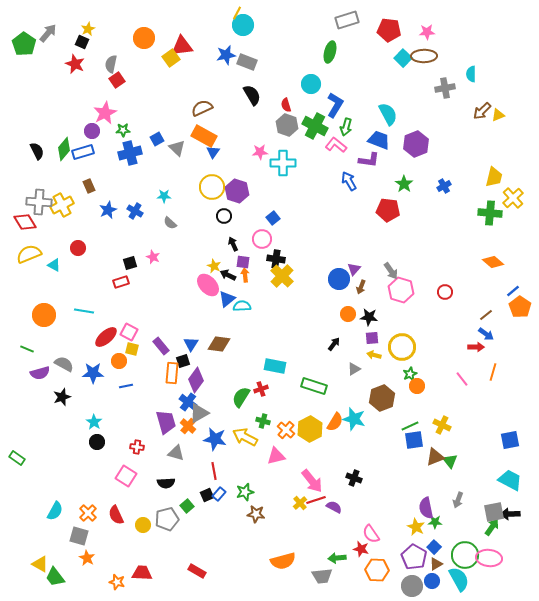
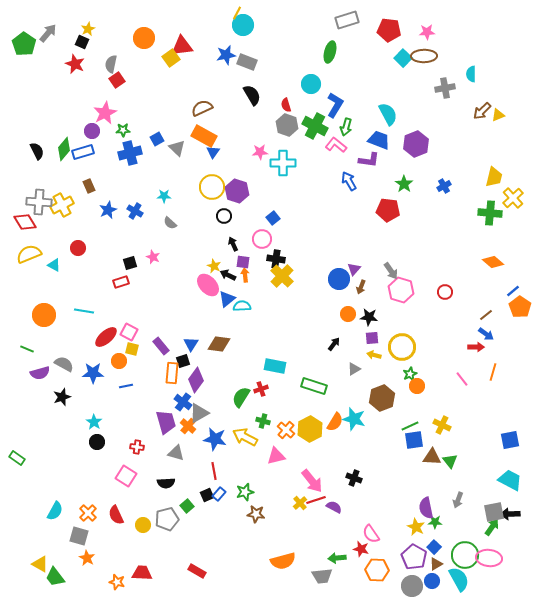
blue cross at (188, 402): moved 5 px left
brown triangle at (435, 457): moved 3 px left; rotated 24 degrees clockwise
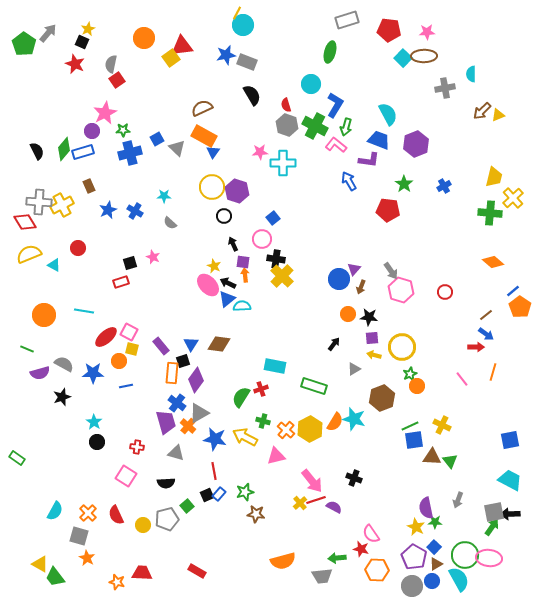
black arrow at (228, 275): moved 8 px down
blue cross at (183, 402): moved 6 px left, 1 px down
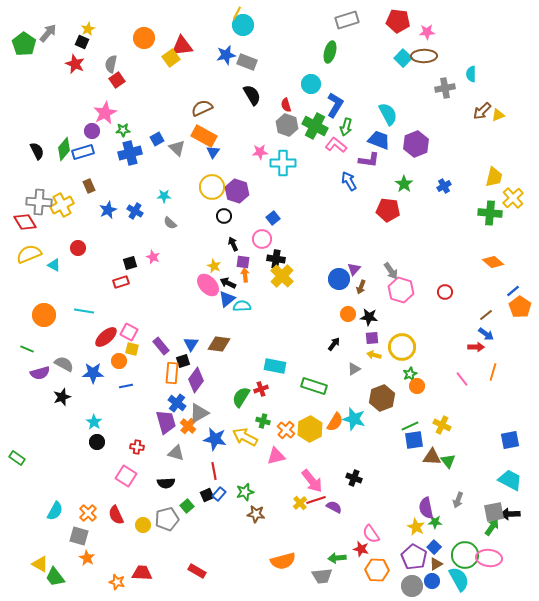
red pentagon at (389, 30): moved 9 px right, 9 px up
green triangle at (450, 461): moved 2 px left
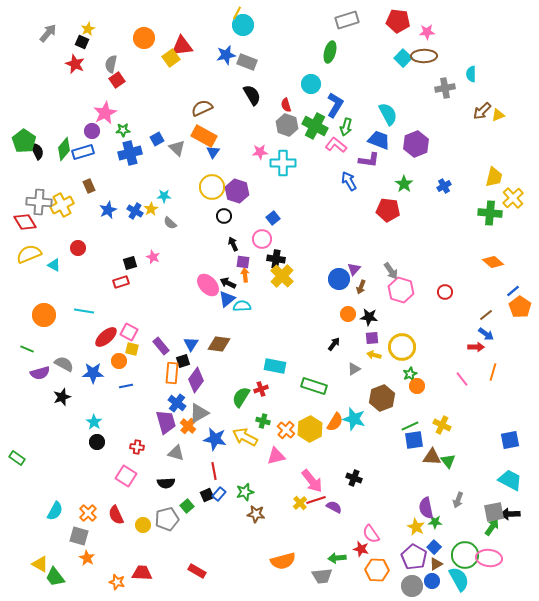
green pentagon at (24, 44): moved 97 px down
yellow star at (214, 266): moved 63 px left, 57 px up; rotated 16 degrees clockwise
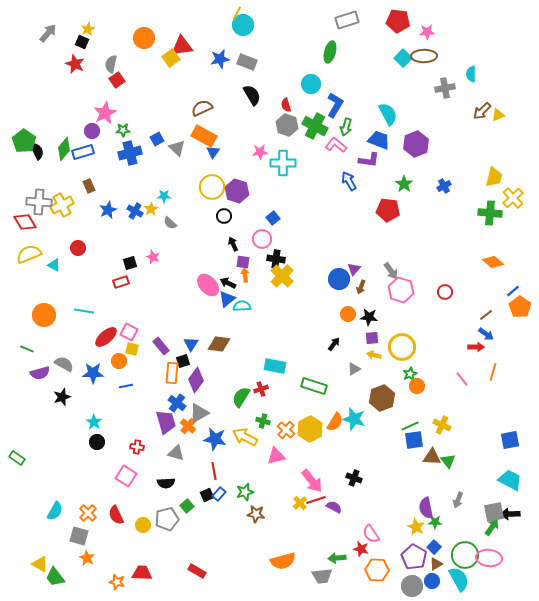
blue star at (226, 55): moved 6 px left, 4 px down
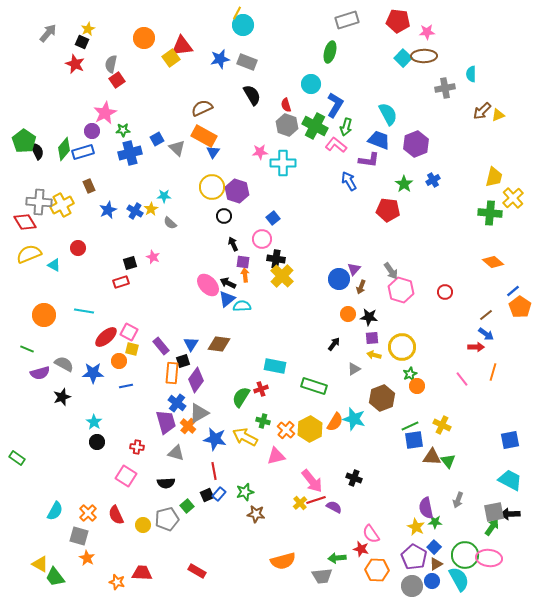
blue cross at (444, 186): moved 11 px left, 6 px up
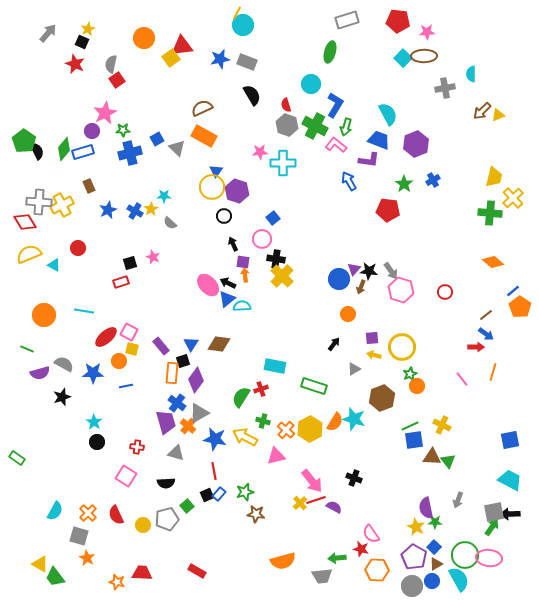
blue triangle at (213, 152): moved 3 px right, 19 px down
black star at (369, 317): moved 46 px up
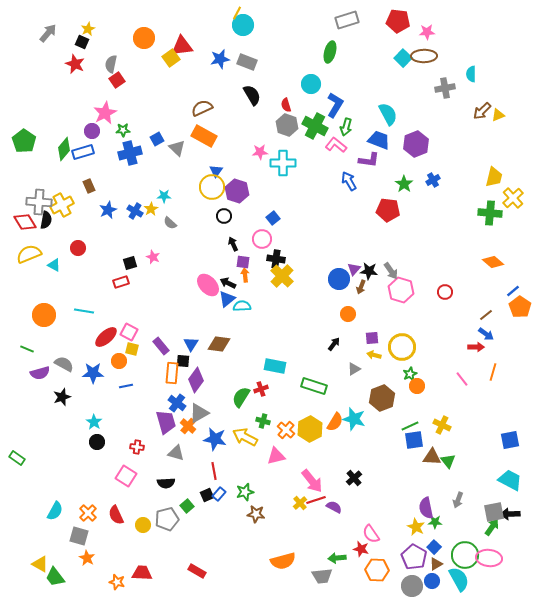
black semicircle at (37, 151): moved 9 px right, 69 px down; rotated 36 degrees clockwise
black square at (183, 361): rotated 24 degrees clockwise
black cross at (354, 478): rotated 28 degrees clockwise
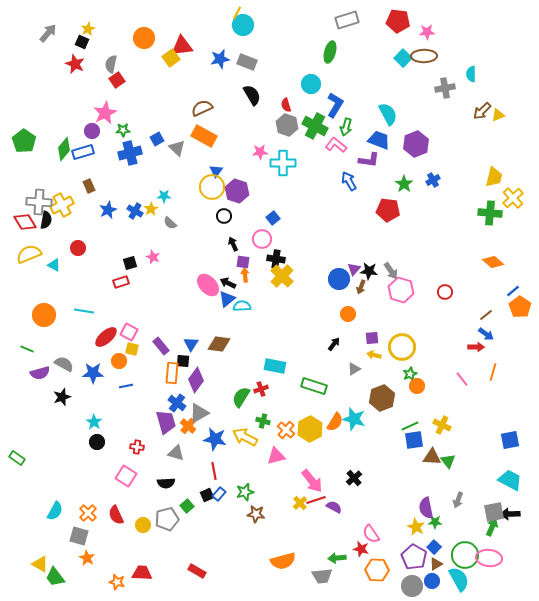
green arrow at (492, 527): rotated 12 degrees counterclockwise
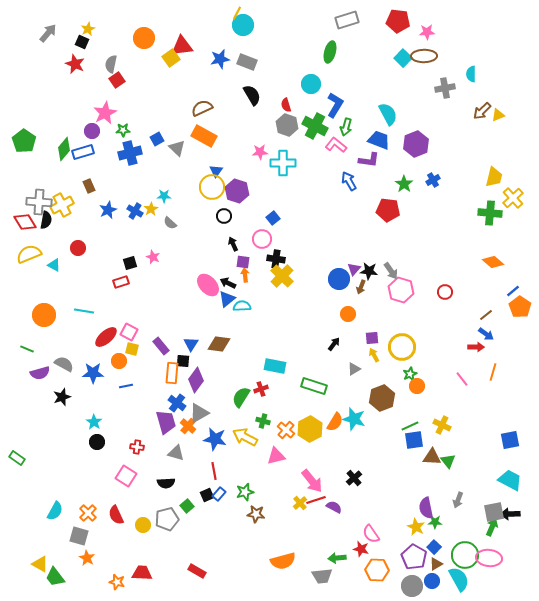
yellow arrow at (374, 355): rotated 48 degrees clockwise
